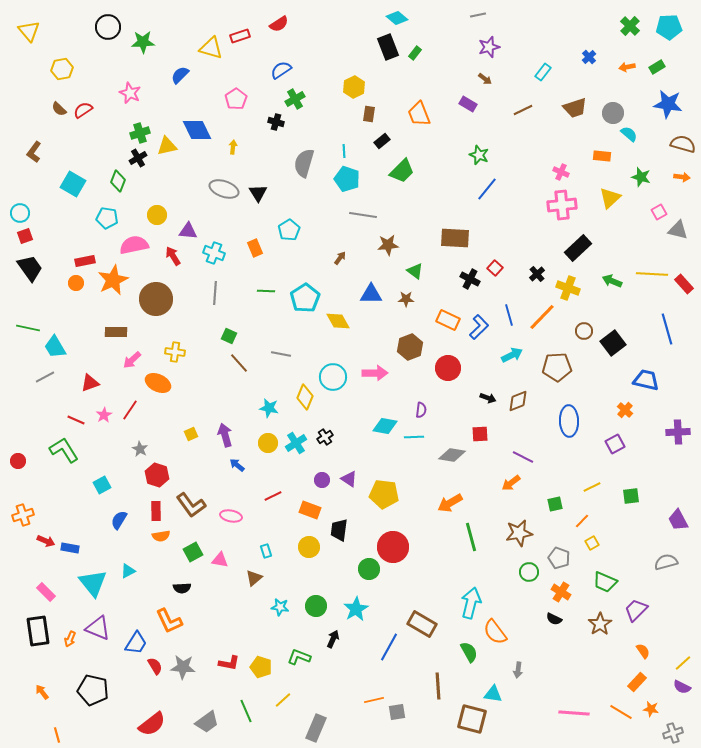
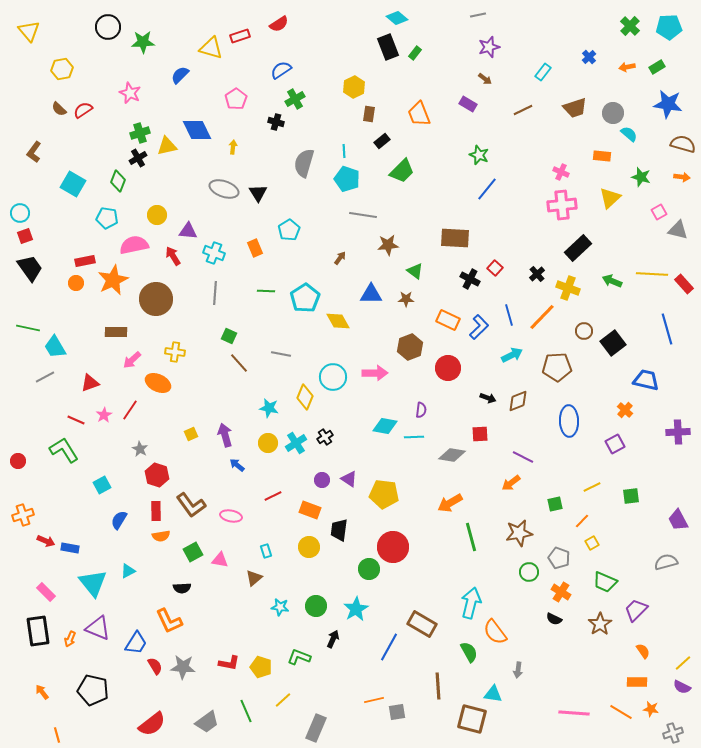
orange rectangle at (637, 682): rotated 48 degrees clockwise
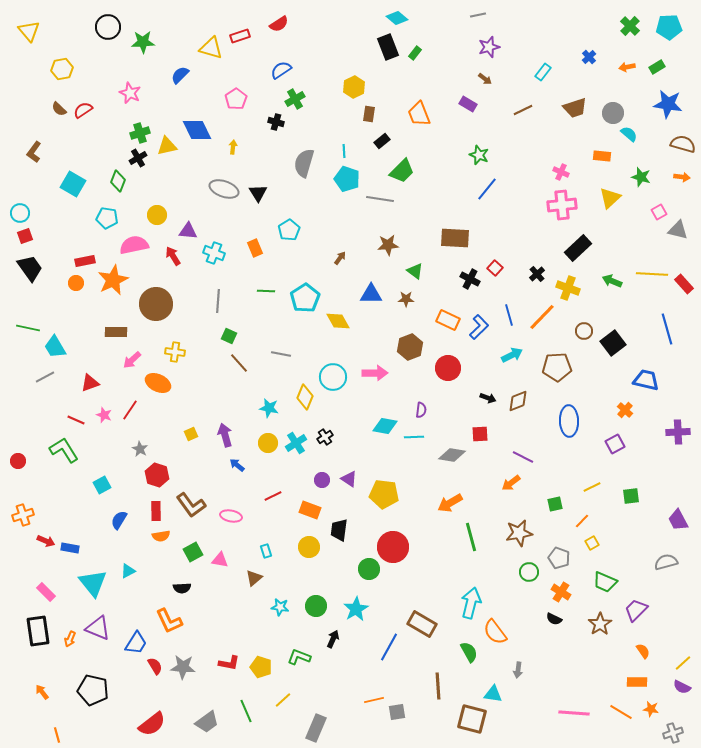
gray line at (363, 215): moved 17 px right, 16 px up
gray line at (215, 293): moved 3 px right, 8 px down
brown circle at (156, 299): moved 5 px down
pink star at (104, 415): rotated 21 degrees counterclockwise
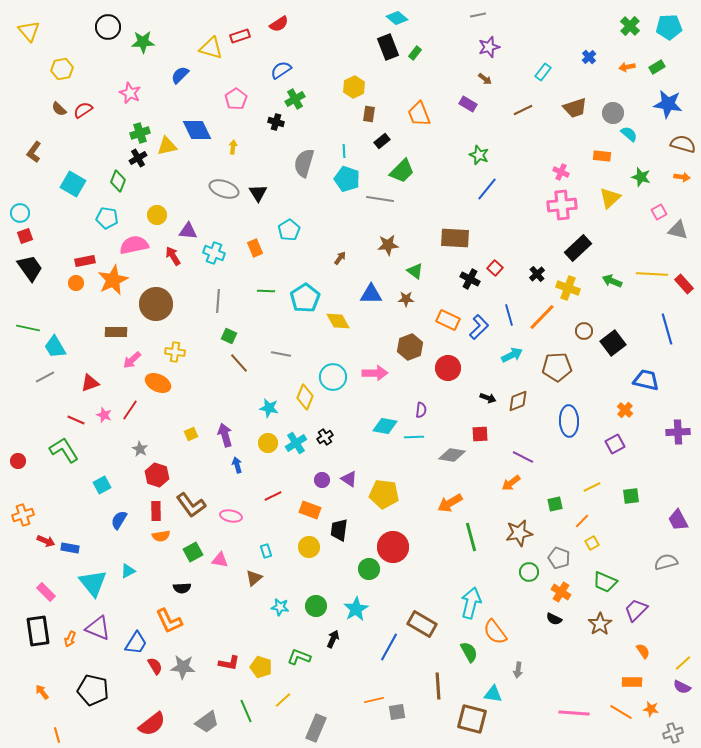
blue arrow at (237, 465): rotated 35 degrees clockwise
orange rectangle at (637, 682): moved 5 px left
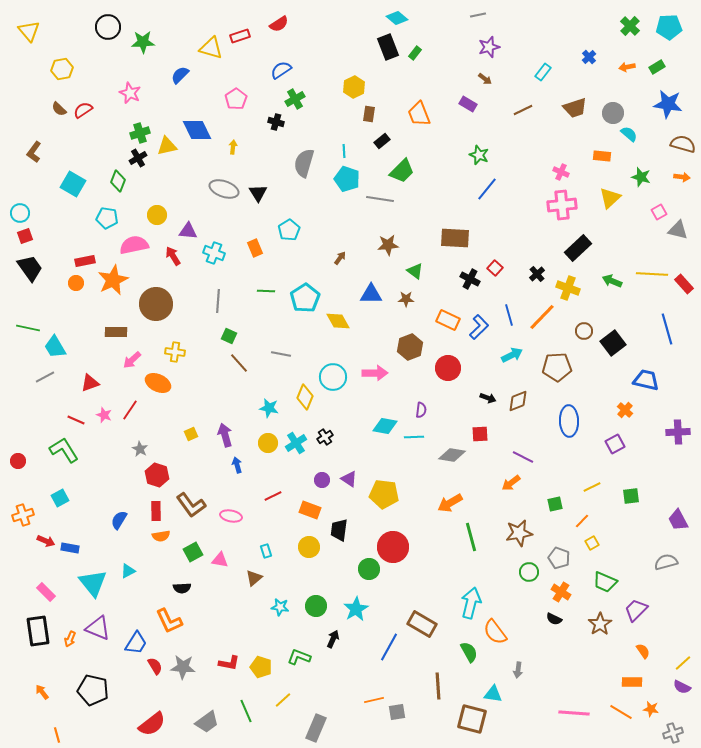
cyan square at (102, 485): moved 42 px left, 13 px down
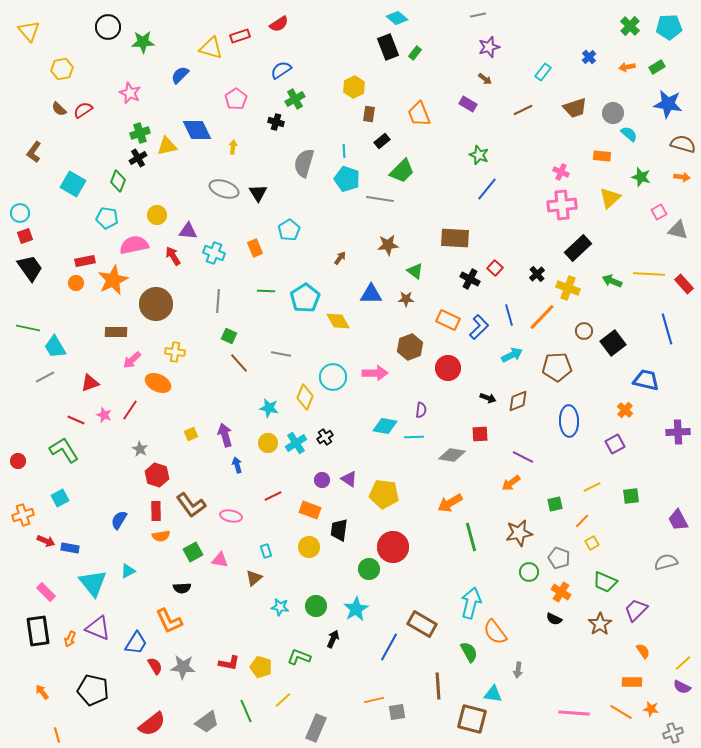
yellow line at (652, 274): moved 3 px left
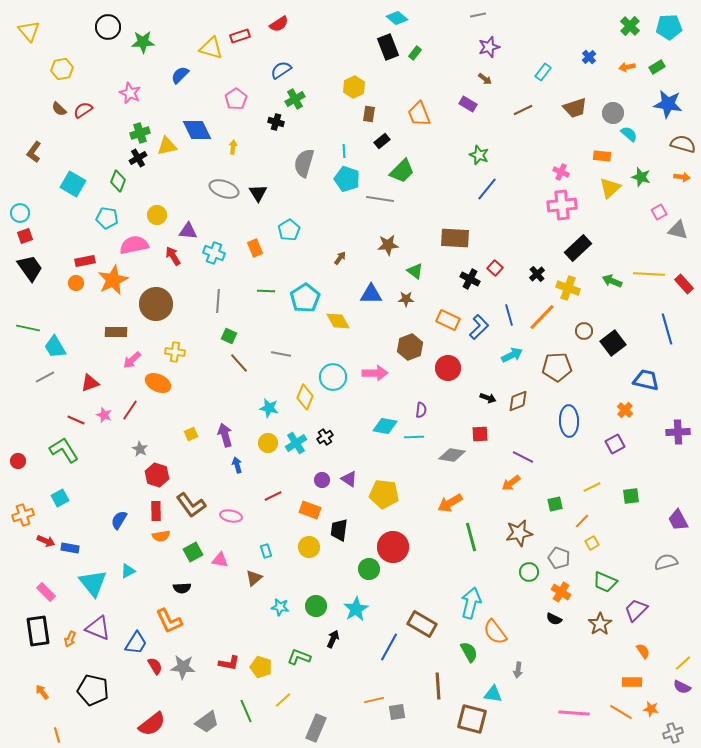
yellow triangle at (610, 198): moved 10 px up
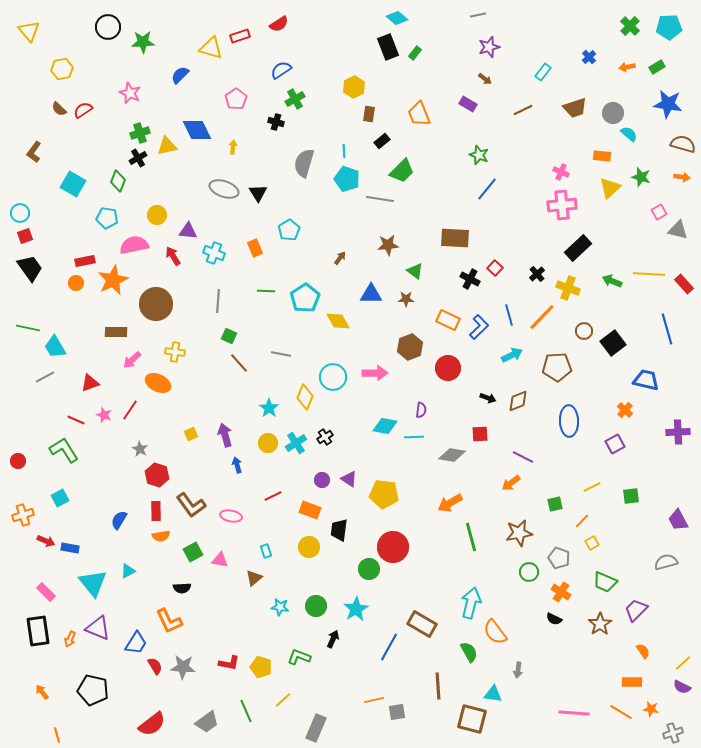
cyan star at (269, 408): rotated 24 degrees clockwise
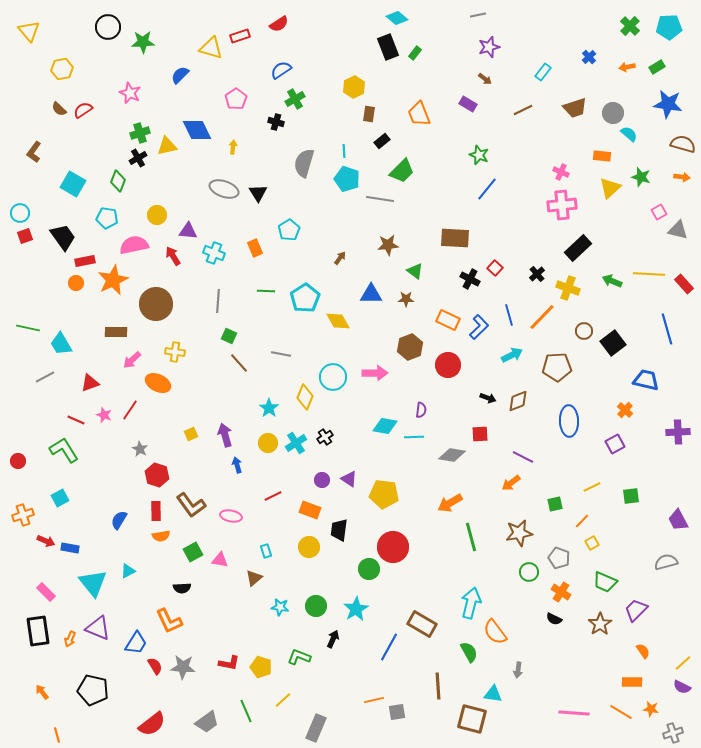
black trapezoid at (30, 268): moved 33 px right, 31 px up
cyan trapezoid at (55, 347): moved 6 px right, 3 px up
red circle at (448, 368): moved 3 px up
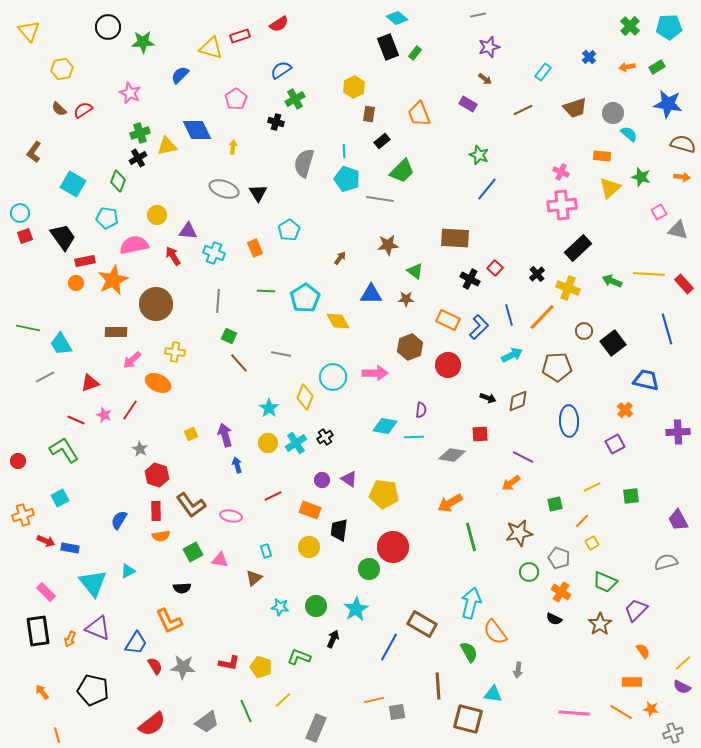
brown square at (472, 719): moved 4 px left
